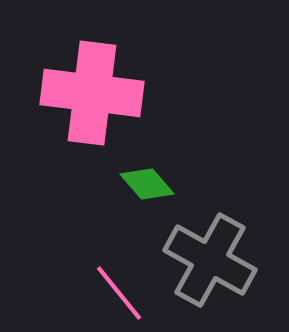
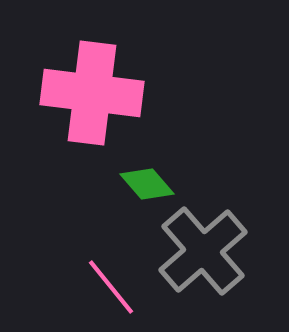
gray cross: moved 7 px left, 9 px up; rotated 20 degrees clockwise
pink line: moved 8 px left, 6 px up
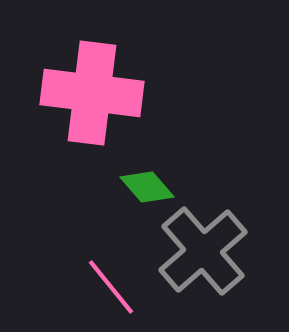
green diamond: moved 3 px down
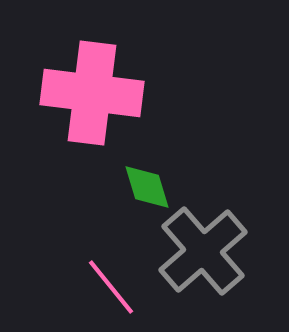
green diamond: rotated 24 degrees clockwise
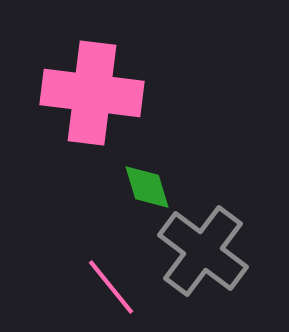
gray cross: rotated 12 degrees counterclockwise
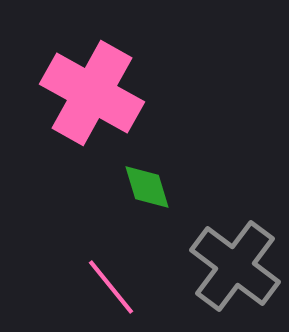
pink cross: rotated 22 degrees clockwise
gray cross: moved 32 px right, 15 px down
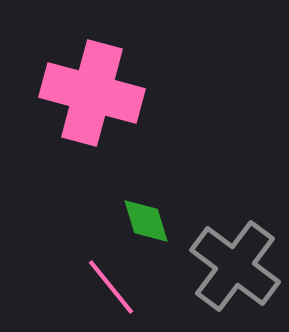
pink cross: rotated 14 degrees counterclockwise
green diamond: moved 1 px left, 34 px down
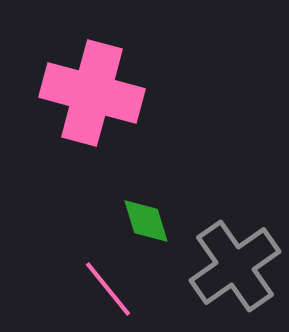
gray cross: rotated 18 degrees clockwise
pink line: moved 3 px left, 2 px down
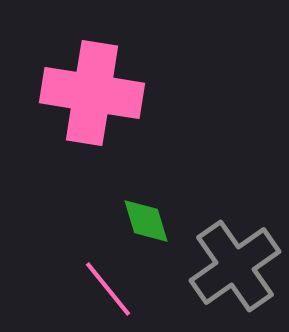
pink cross: rotated 6 degrees counterclockwise
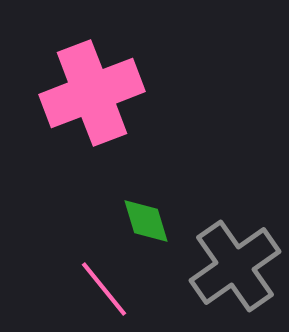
pink cross: rotated 30 degrees counterclockwise
pink line: moved 4 px left
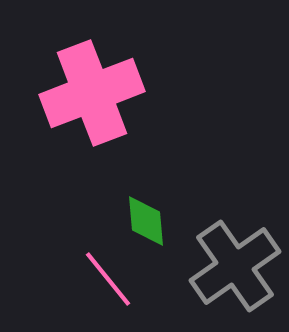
green diamond: rotated 12 degrees clockwise
pink line: moved 4 px right, 10 px up
